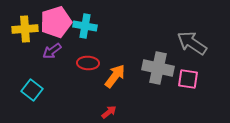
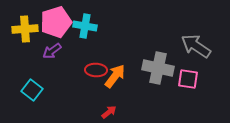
gray arrow: moved 4 px right, 3 px down
red ellipse: moved 8 px right, 7 px down
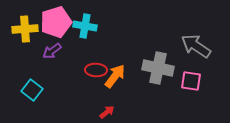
pink square: moved 3 px right, 2 px down
red arrow: moved 2 px left
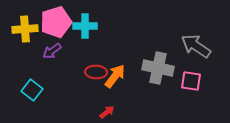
cyan cross: rotated 10 degrees counterclockwise
red ellipse: moved 2 px down
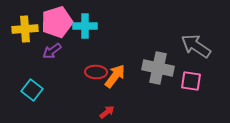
pink pentagon: moved 1 px right
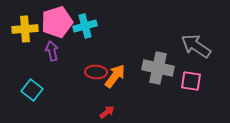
cyan cross: rotated 15 degrees counterclockwise
purple arrow: rotated 114 degrees clockwise
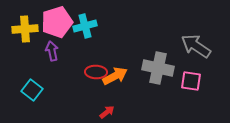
orange arrow: rotated 25 degrees clockwise
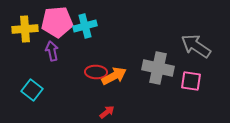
pink pentagon: rotated 12 degrees clockwise
orange arrow: moved 1 px left
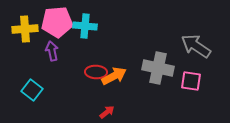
cyan cross: rotated 20 degrees clockwise
